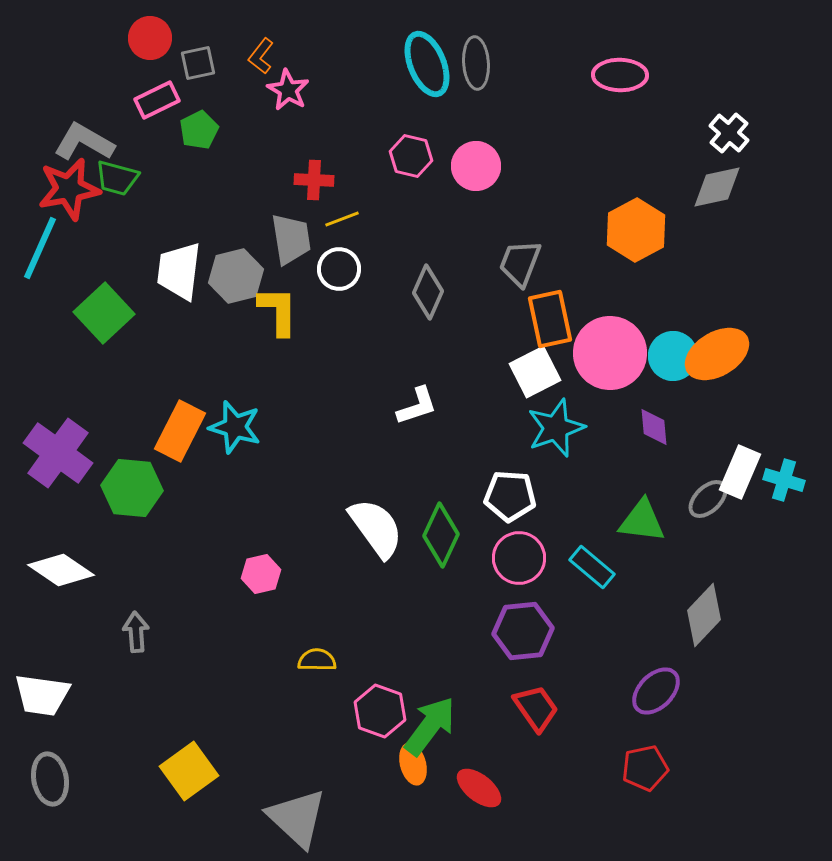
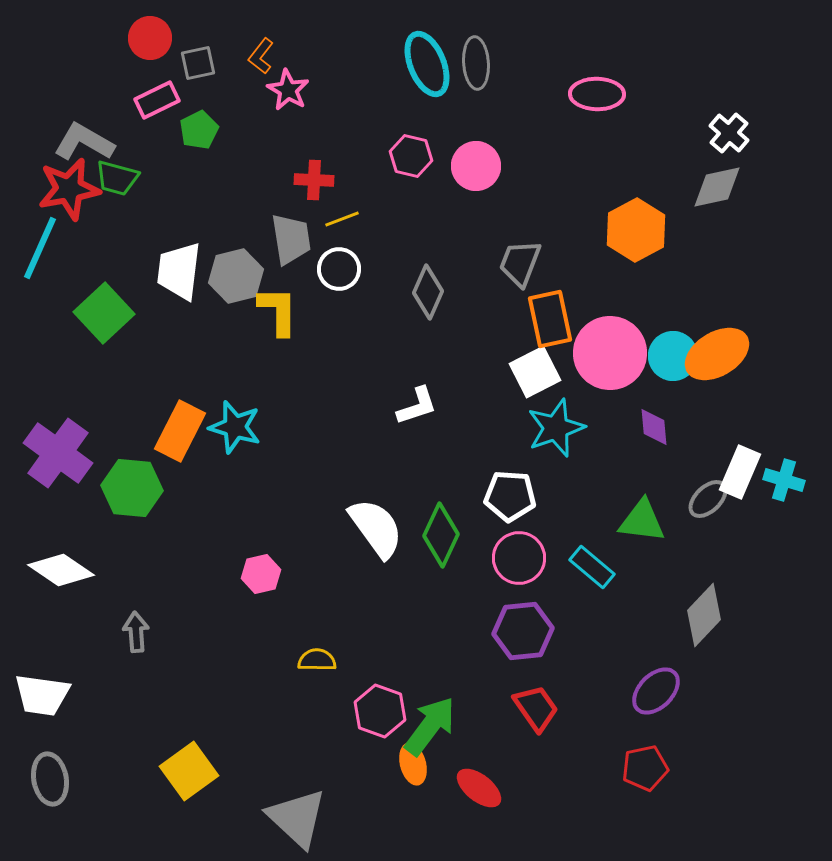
pink ellipse at (620, 75): moved 23 px left, 19 px down
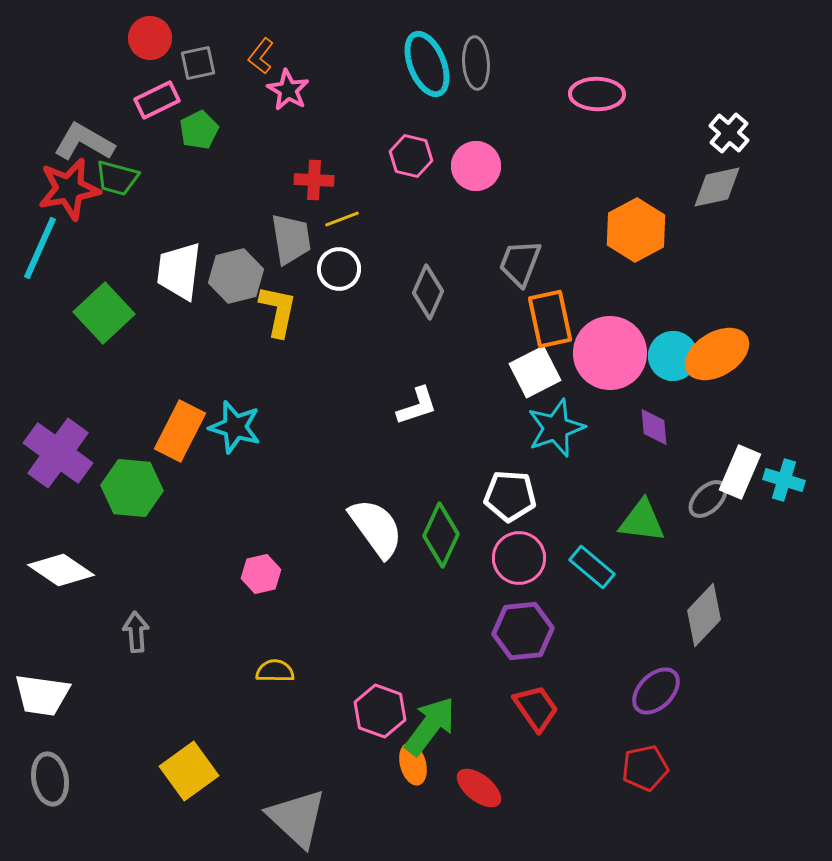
yellow L-shape at (278, 311): rotated 12 degrees clockwise
yellow semicircle at (317, 660): moved 42 px left, 11 px down
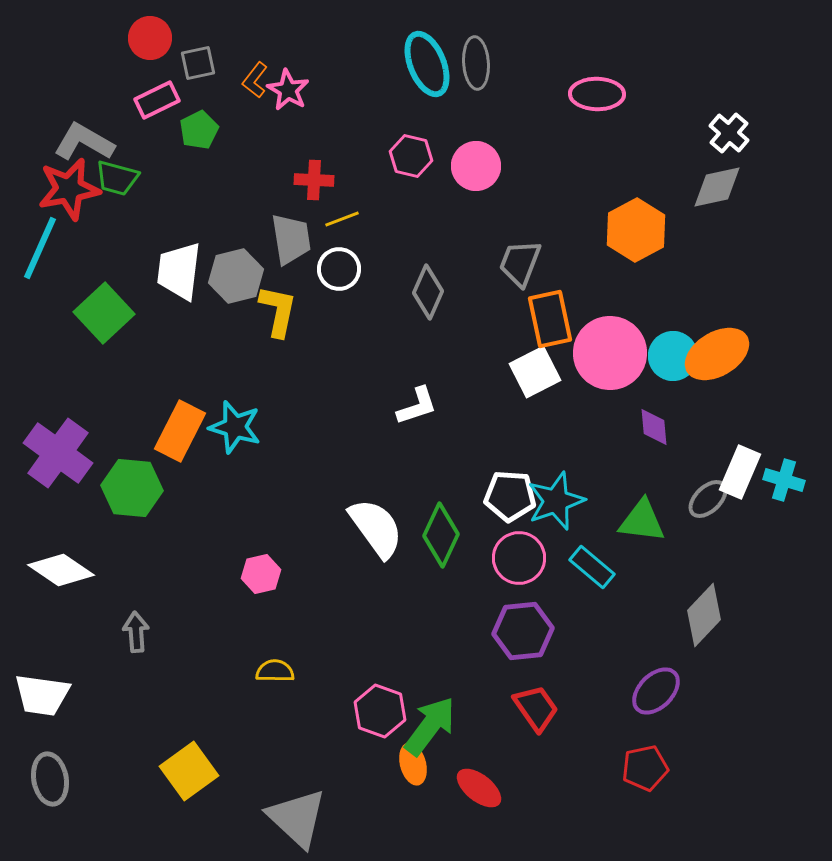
orange L-shape at (261, 56): moved 6 px left, 24 px down
cyan star at (556, 428): moved 73 px down
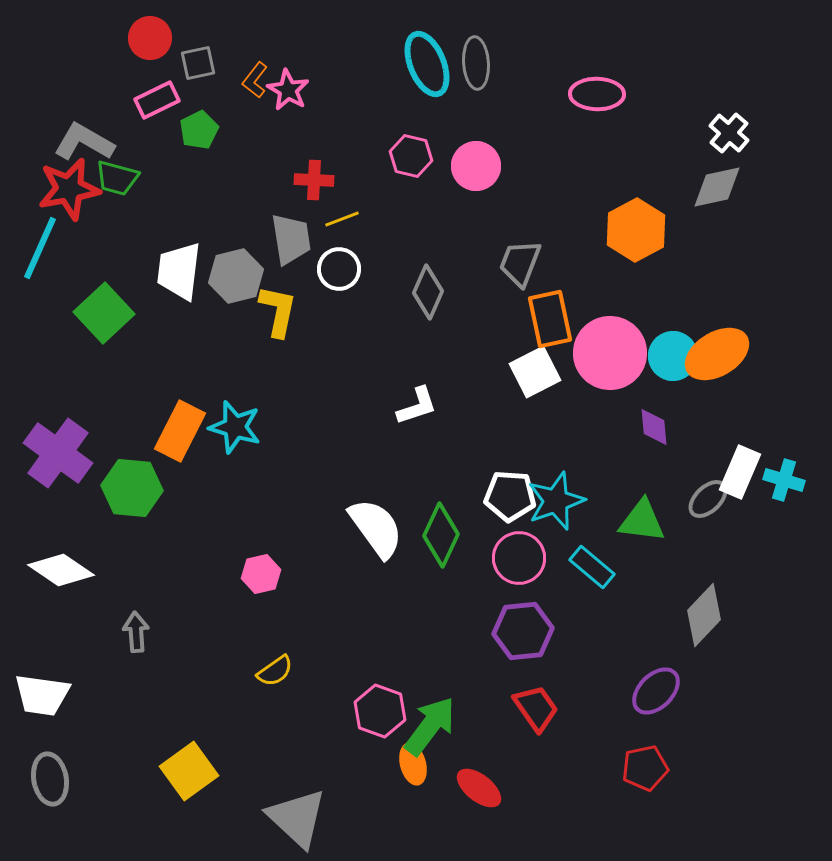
yellow semicircle at (275, 671): rotated 144 degrees clockwise
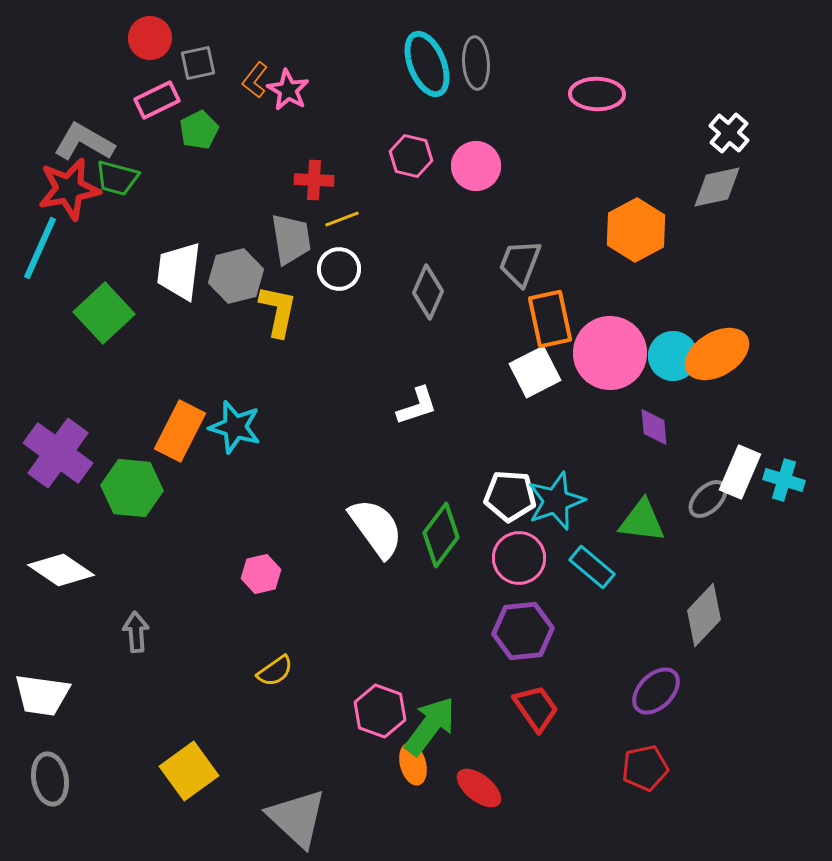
green diamond at (441, 535): rotated 12 degrees clockwise
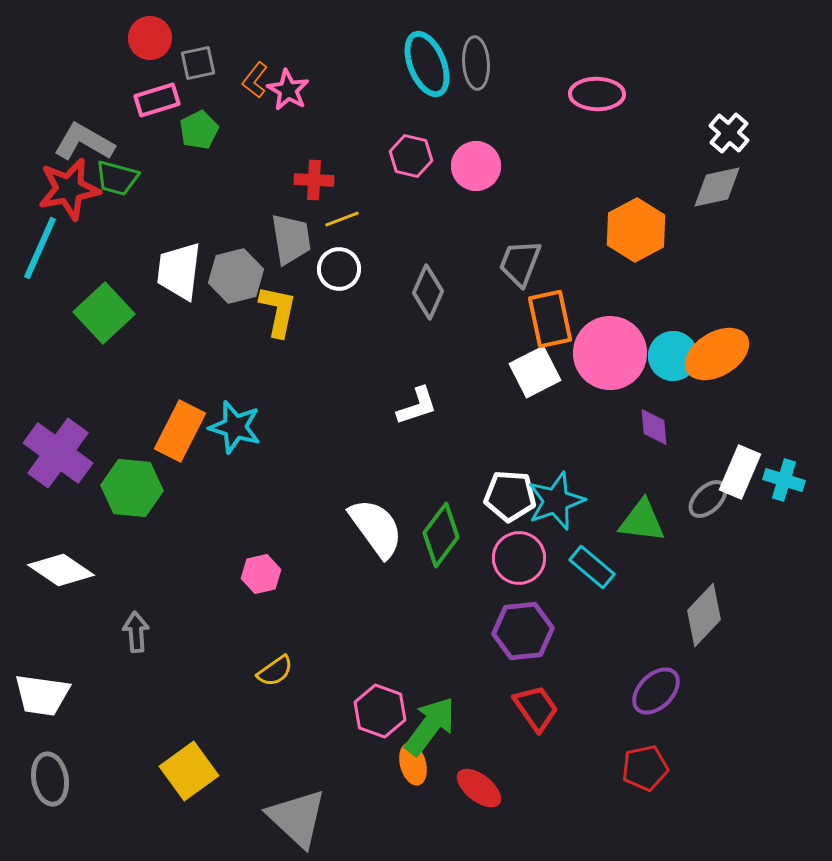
pink rectangle at (157, 100): rotated 9 degrees clockwise
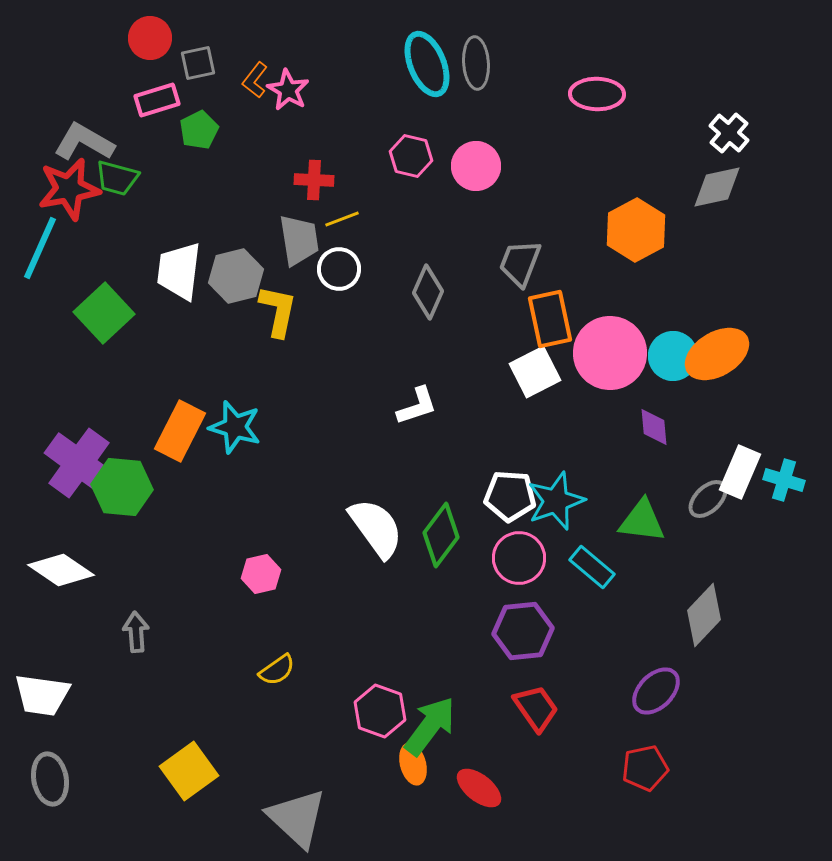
gray trapezoid at (291, 239): moved 8 px right, 1 px down
purple cross at (58, 453): moved 21 px right, 10 px down
green hexagon at (132, 488): moved 10 px left, 1 px up
yellow semicircle at (275, 671): moved 2 px right, 1 px up
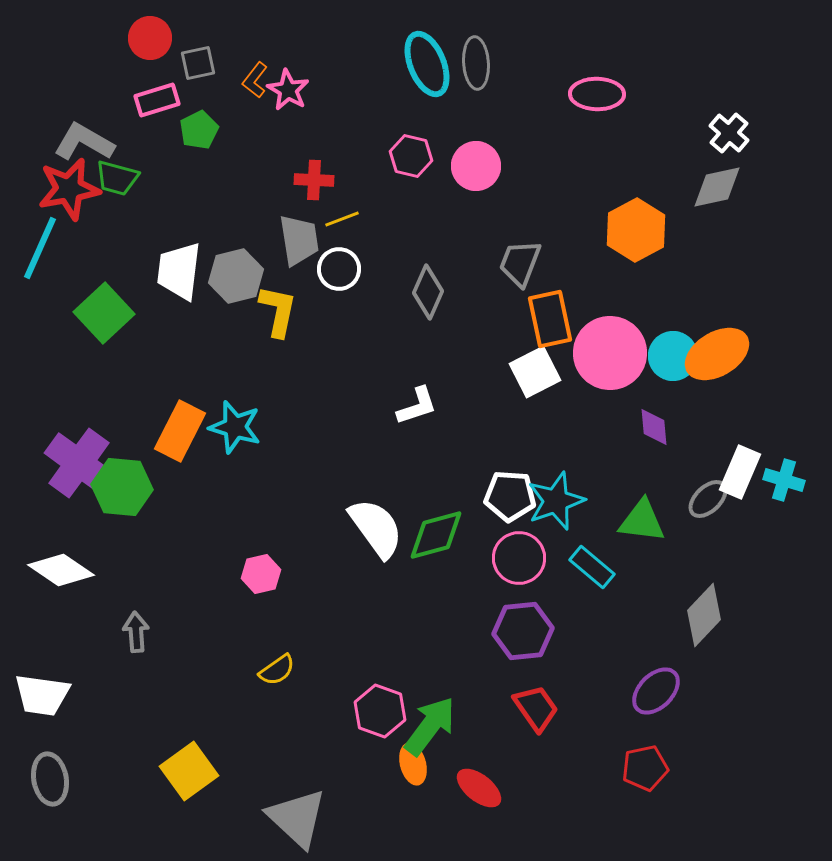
green diamond at (441, 535): moved 5 px left; rotated 38 degrees clockwise
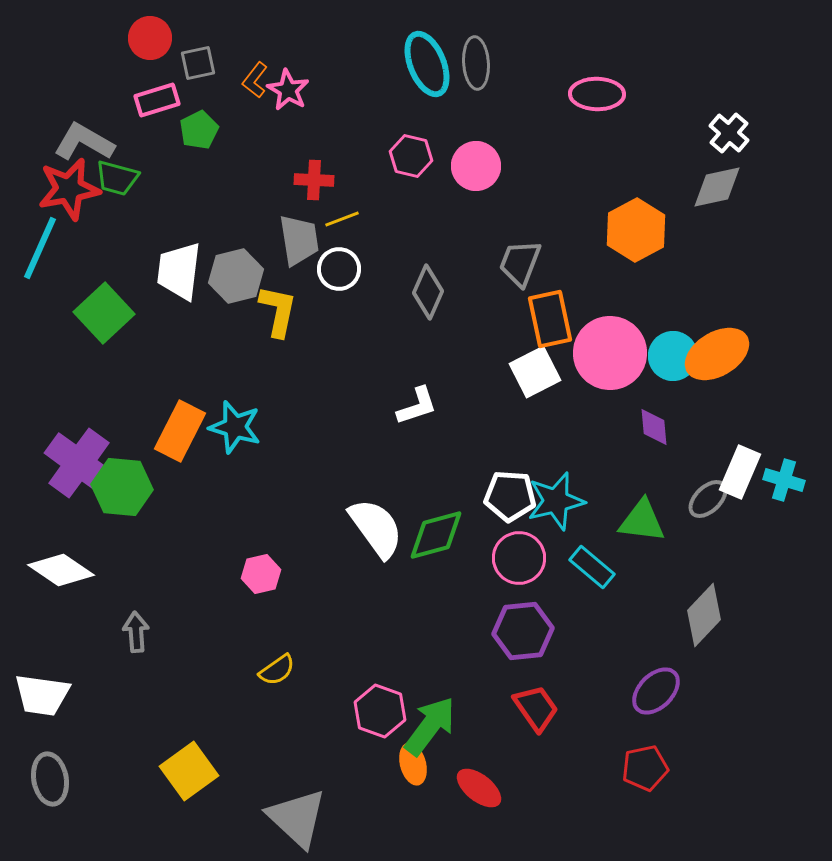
cyan star at (556, 501): rotated 6 degrees clockwise
